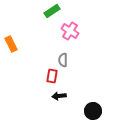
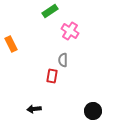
green rectangle: moved 2 px left
black arrow: moved 25 px left, 13 px down
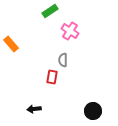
orange rectangle: rotated 14 degrees counterclockwise
red rectangle: moved 1 px down
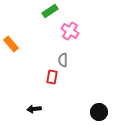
black circle: moved 6 px right, 1 px down
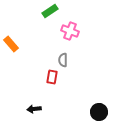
pink cross: rotated 12 degrees counterclockwise
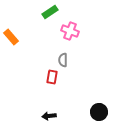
green rectangle: moved 1 px down
orange rectangle: moved 7 px up
black arrow: moved 15 px right, 7 px down
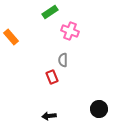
red rectangle: rotated 32 degrees counterclockwise
black circle: moved 3 px up
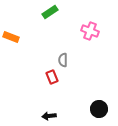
pink cross: moved 20 px right
orange rectangle: rotated 28 degrees counterclockwise
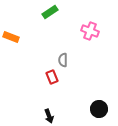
black arrow: rotated 104 degrees counterclockwise
